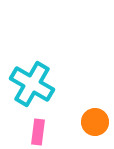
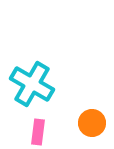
orange circle: moved 3 px left, 1 px down
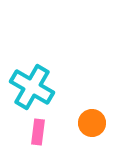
cyan cross: moved 3 px down
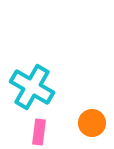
pink rectangle: moved 1 px right
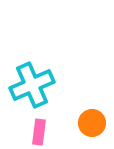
cyan cross: moved 2 px up; rotated 36 degrees clockwise
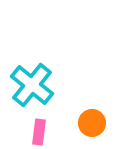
cyan cross: rotated 27 degrees counterclockwise
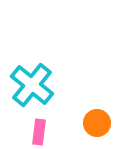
orange circle: moved 5 px right
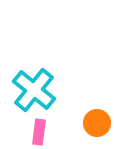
cyan cross: moved 2 px right, 5 px down
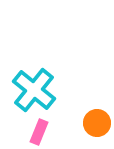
pink rectangle: rotated 15 degrees clockwise
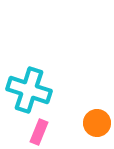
cyan cross: moved 5 px left; rotated 21 degrees counterclockwise
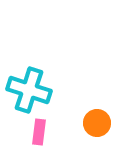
pink rectangle: rotated 15 degrees counterclockwise
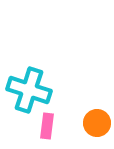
pink rectangle: moved 8 px right, 6 px up
